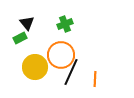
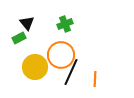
green rectangle: moved 1 px left
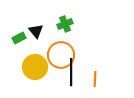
black triangle: moved 9 px right, 8 px down
black line: rotated 24 degrees counterclockwise
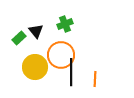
green rectangle: rotated 16 degrees counterclockwise
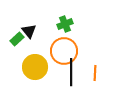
black triangle: moved 7 px left
green rectangle: moved 2 px left, 1 px down
orange circle: moved 3 px right, 4 px up
orange line: moved 6 px up
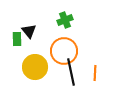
green cross: moved 4 px up
green rectangle: rotated 48 degrees counterclockwise
black line: rotated 12 degrees counterclockwise
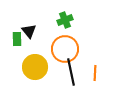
orange circle: moved 1 px right, 2 px up
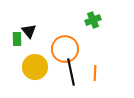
green cross: moved 28 px right
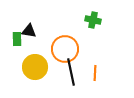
green cross: rotated 35 degrees clockwise
black triangle: rotated 42 degrees counterclockwise
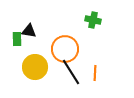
black line: rotated 20 degrees counterclockwise
